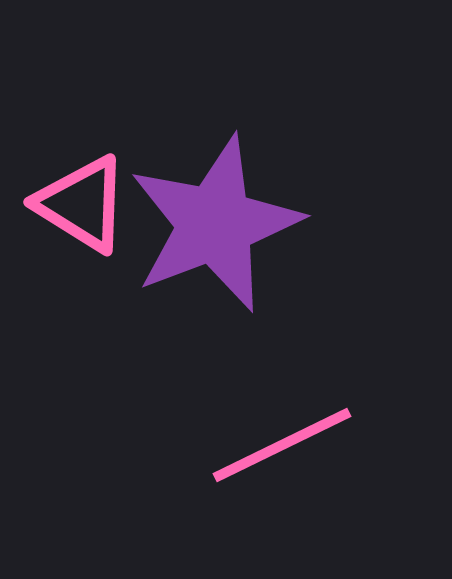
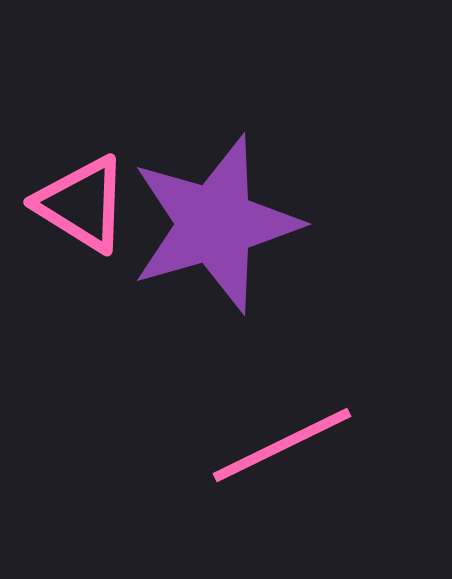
purple star: rotated 5 degrees clockwise
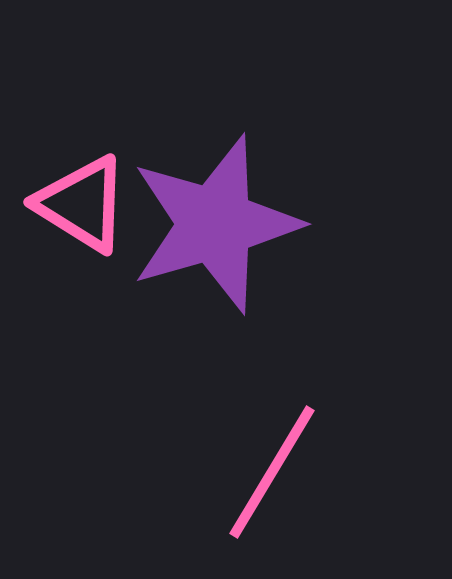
pink line: moved 10 px left, 27 px down; rotated 33 degrees counterclockwise
